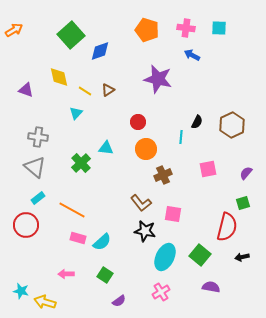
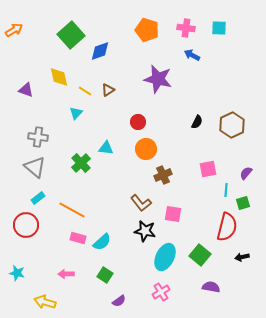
cyan line at (181, 137): moved 45 px right, 53 px down
cyan star at (21, 291): moved 4 px left, 18 px up
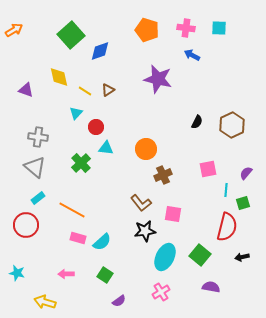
red circle at (138, 122): moved 42 px left, 5 px down
black star at (145, 231): rotated 20 degrees counterclockwise
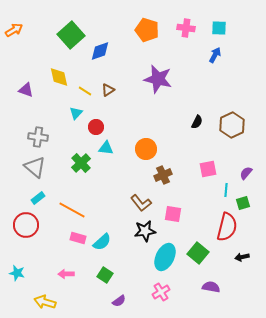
blue arrow at (192, 55): moved 23 px right; rotated 91 degrees clockwise
green square at (200, 255): moved 2 px left, 2 px up
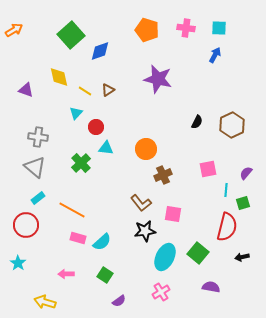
cyan star at (17, 273): moved 1 px right, 10 px up; rotated 21 degrees clockwise
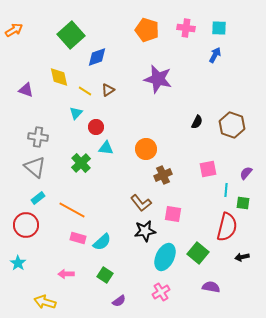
blue diamond at (100, 51): moved 3 px left, 6 px down
brown hexagon at (232, 125): rotated 15 degrees counterclockwise
green square at (243, 203): rotated 24 degrees clockwise
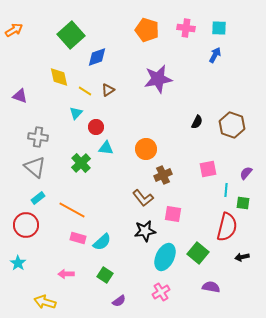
purple star at (158, 79): rotated 24 degrees counterclockwise
purple triangle at (26, 90): moved 6 px left, 6 px down
brown L-shape at (141, 203): moved 2 px right, 5 px up
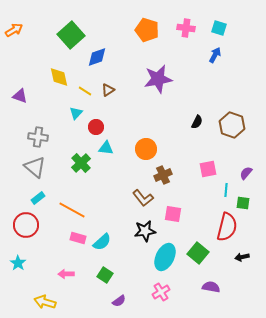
cyan square at (219, 28): rotated 14 degrees clockwise
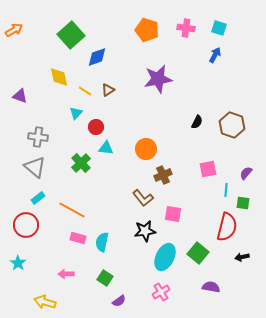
cyan semicircle at (102, 242): rotated 144 degrees clockwise
green square at (105, 275): moved 3 px down
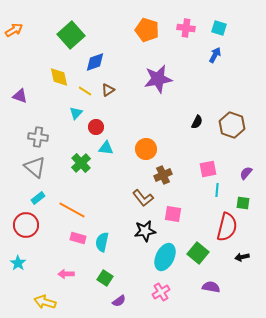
blue diamond at (97, 57): moved 2 px left, 5 px down
cyan line at (226, 190): moved 9 px left
